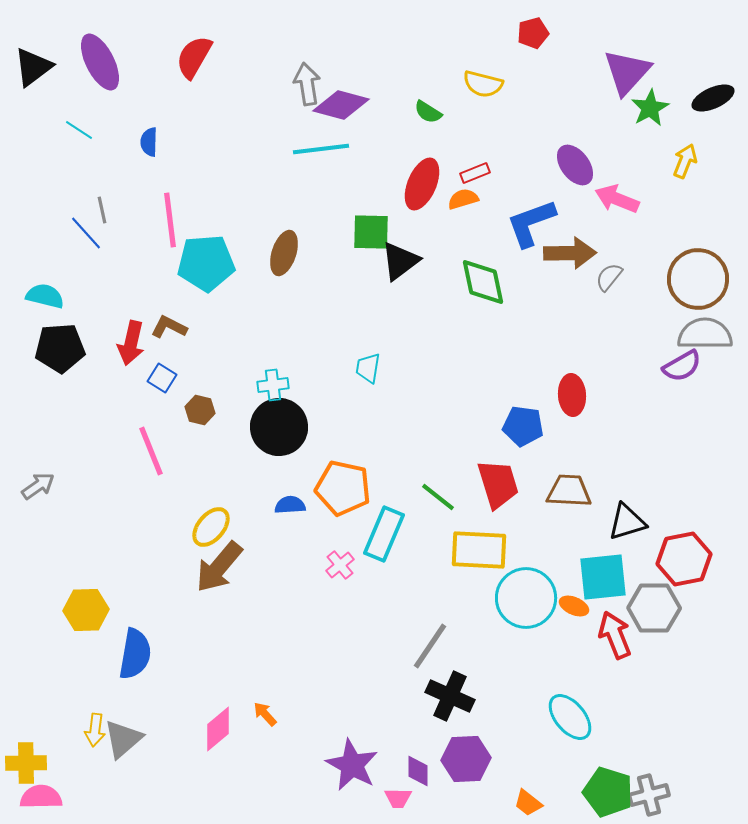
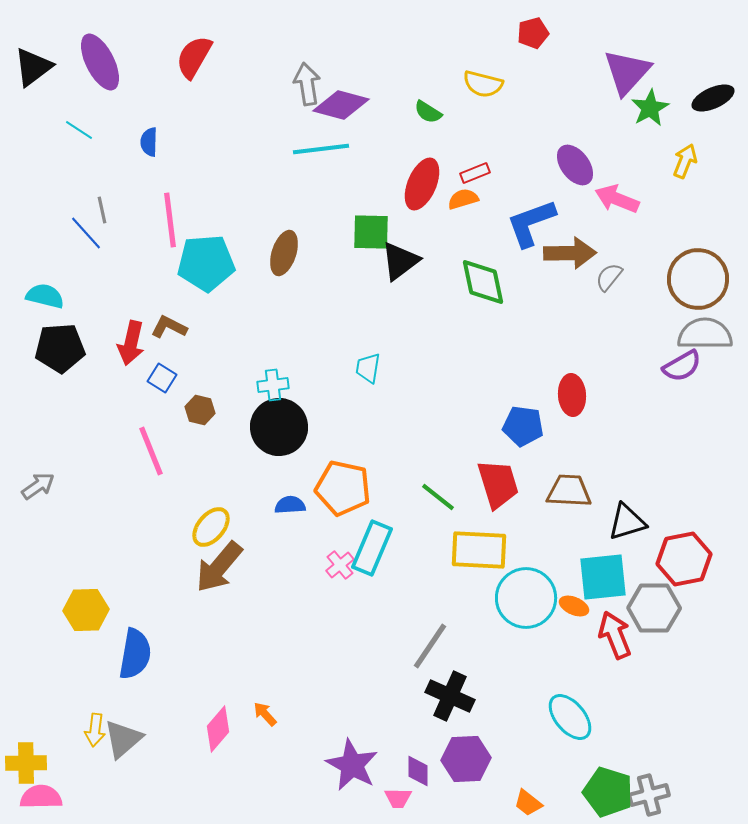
cyan rectangle at (384, 534): moved 12 px left, 14 px down
pink diamond at (218, 729): rotated 9 degrees counterclockwise
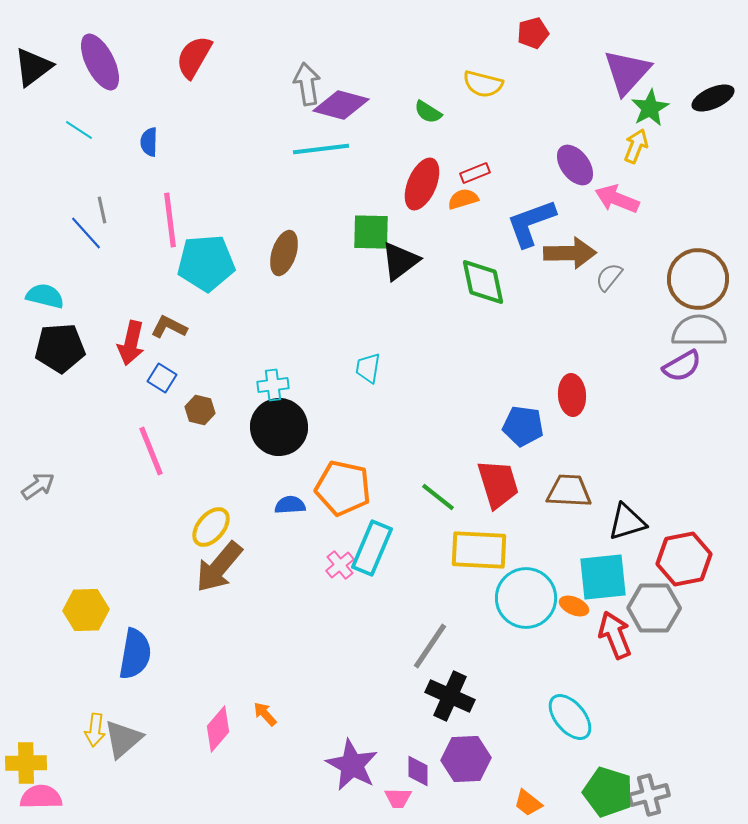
yellow arrow at (685, 161): moved 49 px left, 15 px up
gray semicircle at (705, 334): moved 6 px left, 3 px up
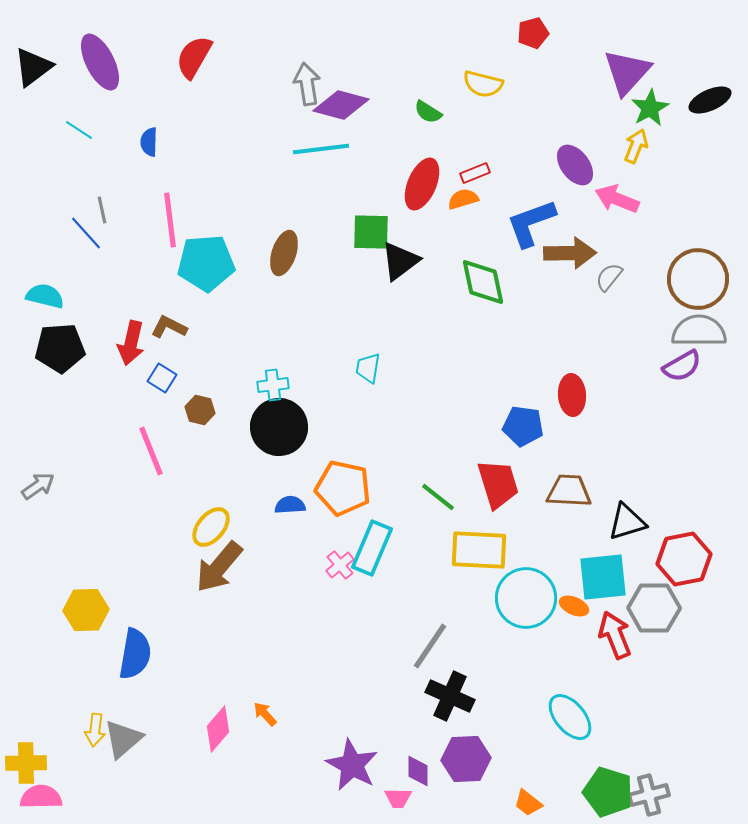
black ellipse at (713, 98): moved 3 px left, 2 px down
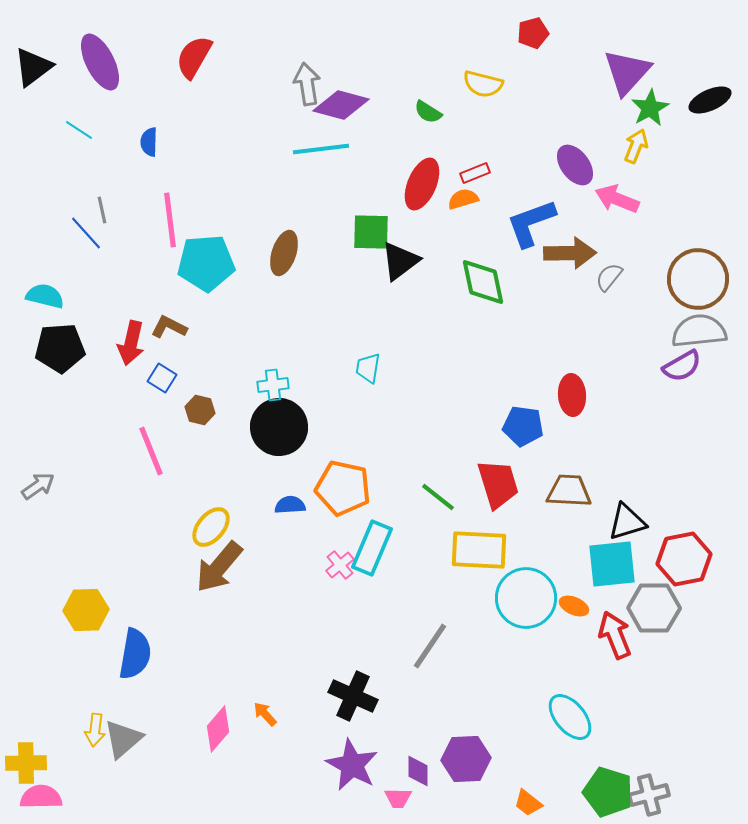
gray semicircle at (699, 331): rotated 6 degrees counterclockwise
cyan square at (603, 577): moved 9 px right, 13 px up
black cross at (450, 696): moved 97 px left
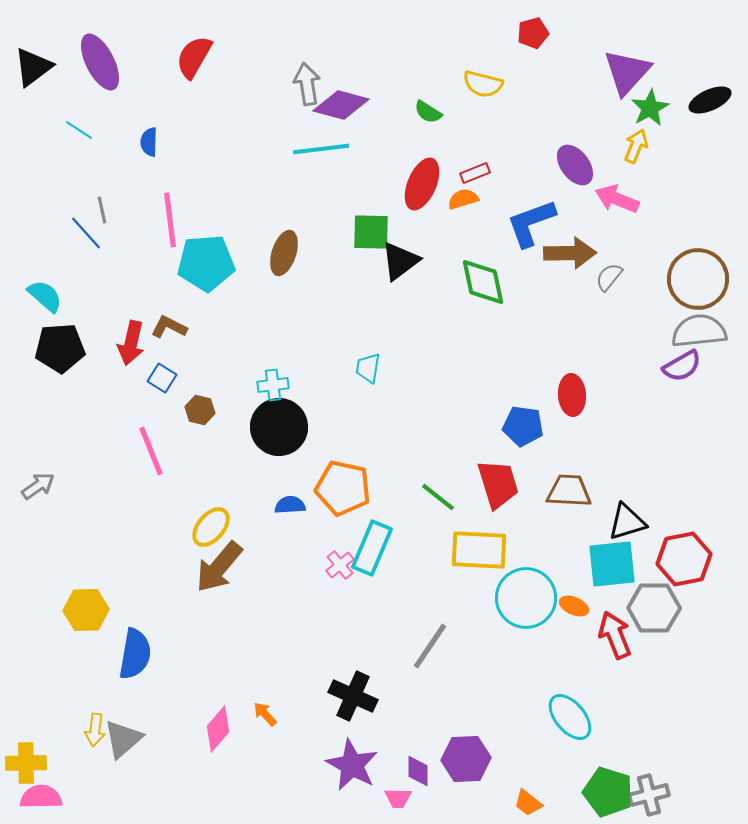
cyan semicircle at (45, 296): rotated 27 degrees clockwise
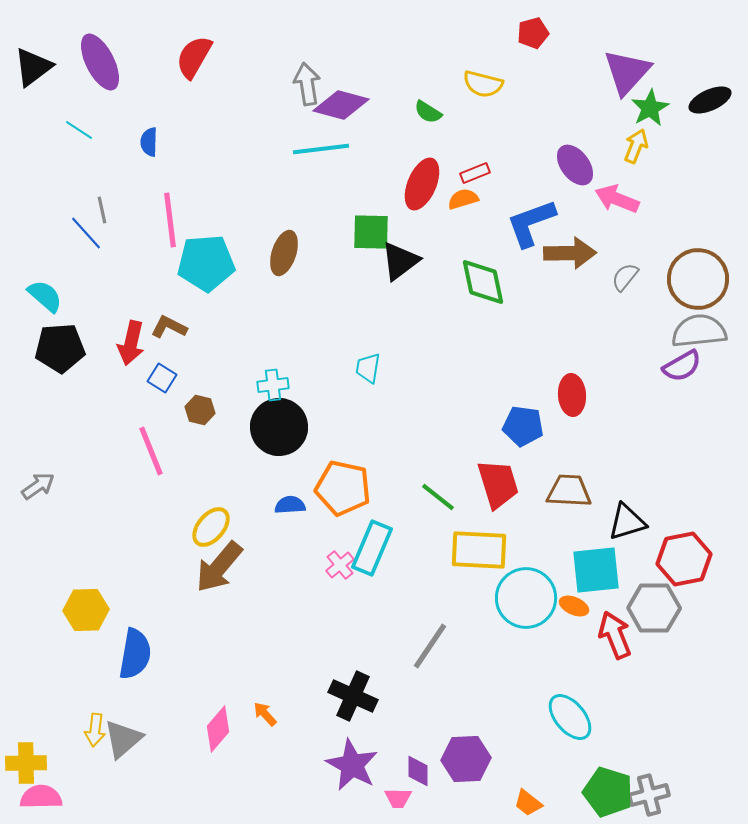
gray semicircle at (609, 277): moved 16 px right
cyan square at (612, 564): moved 16 px left, 6 px down
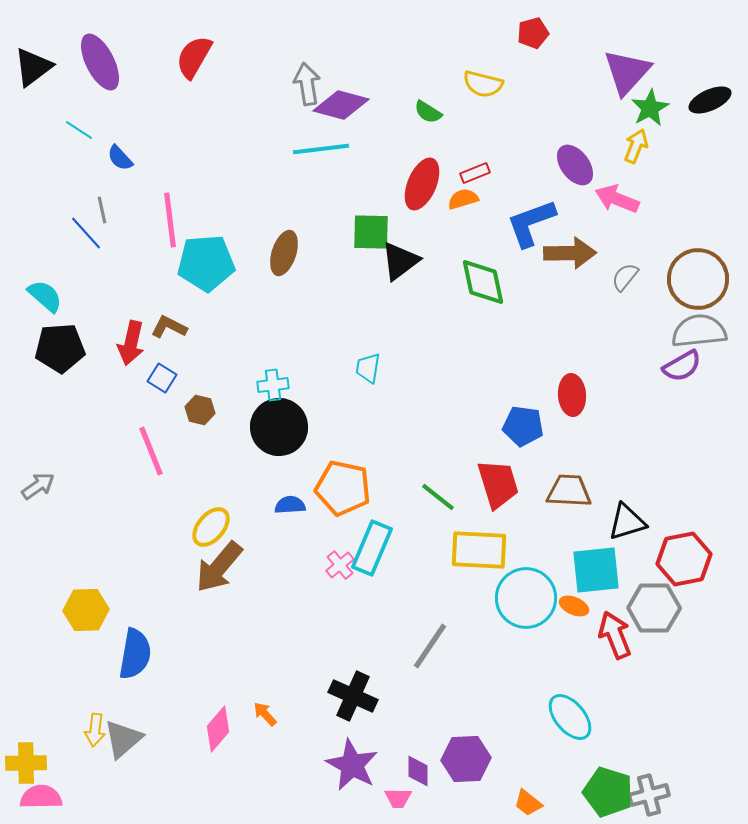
blue semicircle at (149, 142): moved 29 px left, 16 px down; rotated 44 degrees counterclockwise
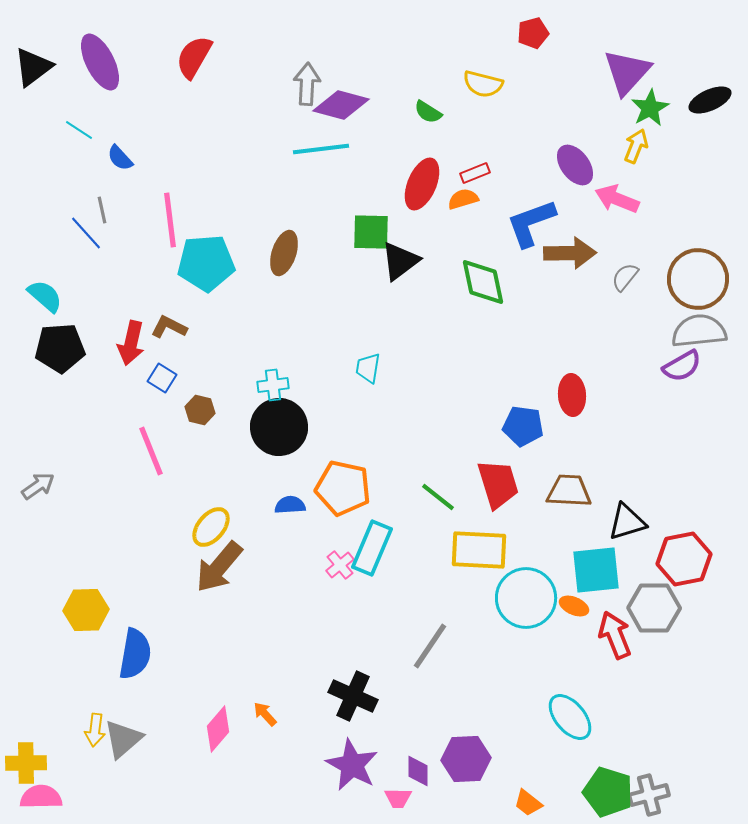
gray arrow at (307, 84): rotated 12 degrees clockwise
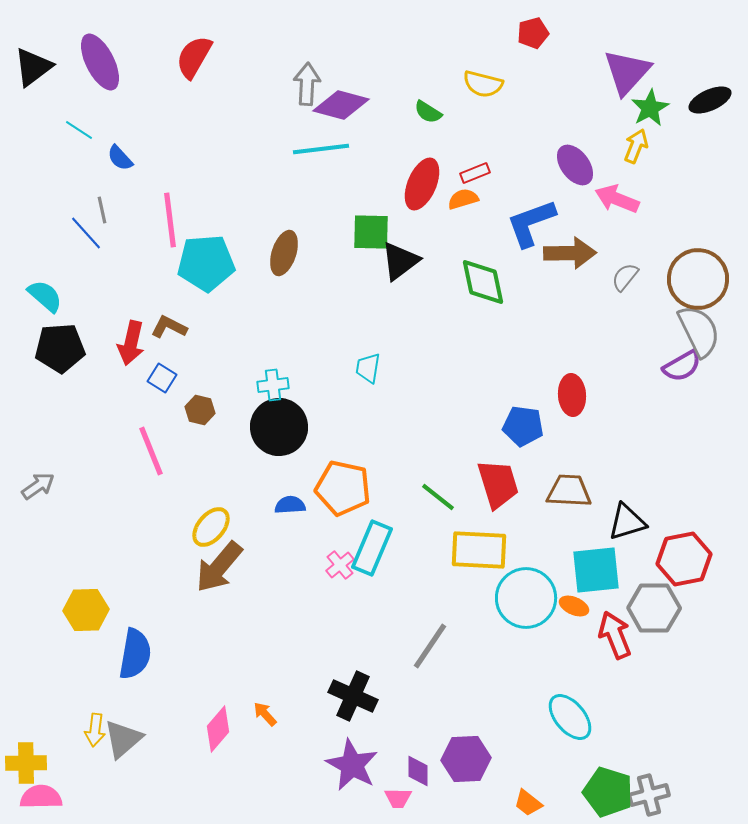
gray semicircle at (699, 331): rotated 70 degrees clockwise
